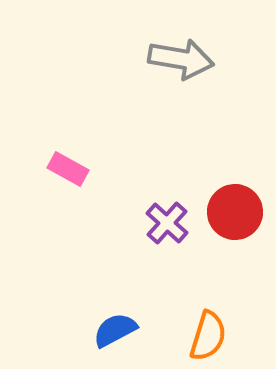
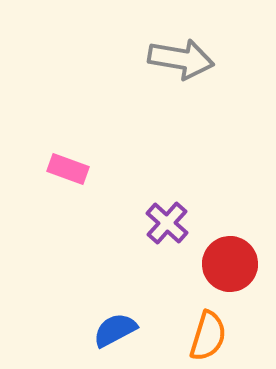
pink rectangle: rotated 9 degrees counterclockwise
red circle: moved 5 px left, 52 px down
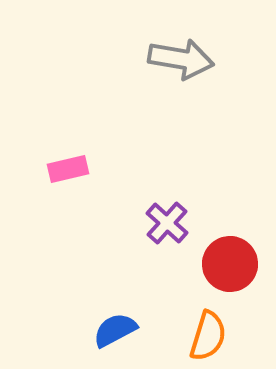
pink rectangle: rotated 33 degrees counterclockwise
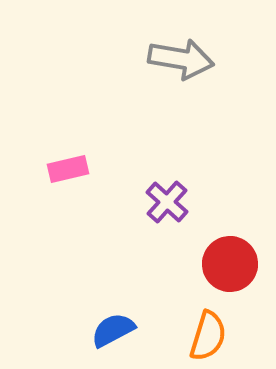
purple cross: moved 21 px up
blue semicircle: moved 2 px left
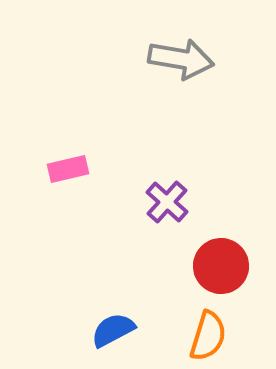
red circle: moved 9 px left, 2 px down
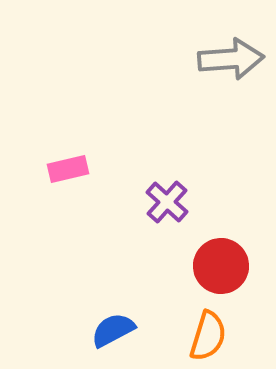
gray arrow: moved 50 px right; rotated 14 degrees counterclockwise
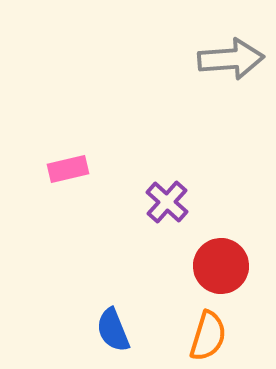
blue semicircle: rotated 84 degrees counterclockwise
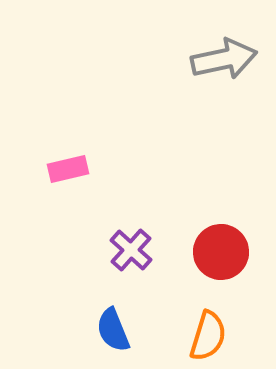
gray arrow: moved 7 px left; rotated 8 degrees counterclockwise
purple cross: moved 36 px left, 48 px down
red circle: moved 14 px up
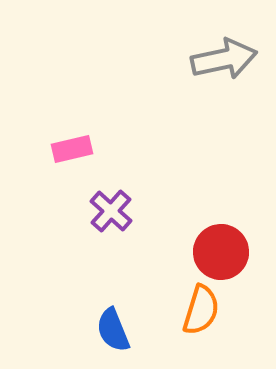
pink rectangle: moved 4 px right, 20 px up
purple cross: moved 20 px left, 39 px up
orange semicircle: moved 7 px left, 26 px up
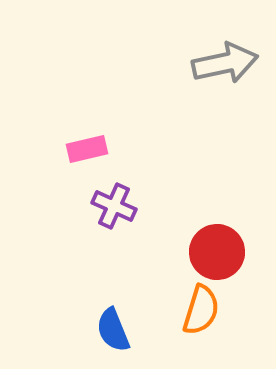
gray arrow: moved 1 px right, 4 px down
pink rectangle: moved 15 px right
purple cross: moved 3 px right, 5 px up; rotated 18 degrees counterclockwise
red circle: moved 4 px left
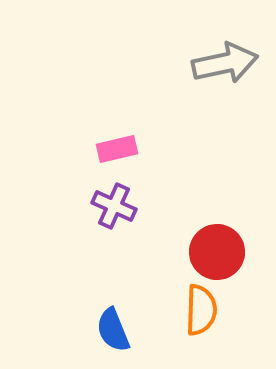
pink rectangle: moved 30 px right
orange semicircle: rotated 15 degrees counterclockwise
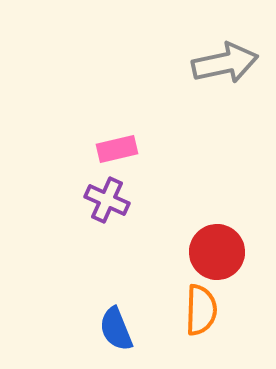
purple cross: moved 7 px left, 6 px up
blue semicircle: moved 3 px right, 1 px up
